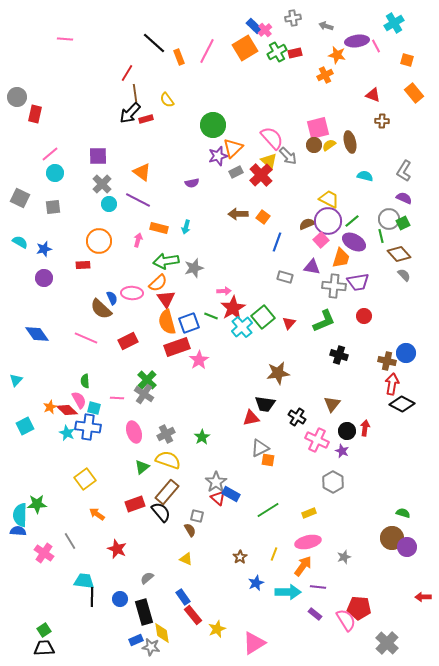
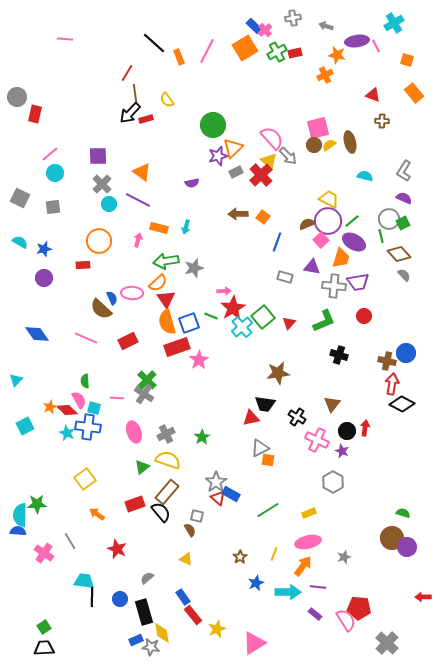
green square at (44, 630): moved 3 px up
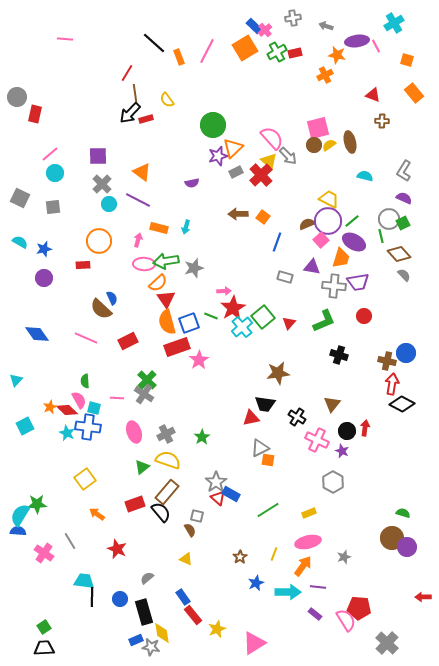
pink ellipse at (132, 293): moved 12 px right, 29 px up
cyan semicircle at (20, 515): rotated 30 degrees clockwise
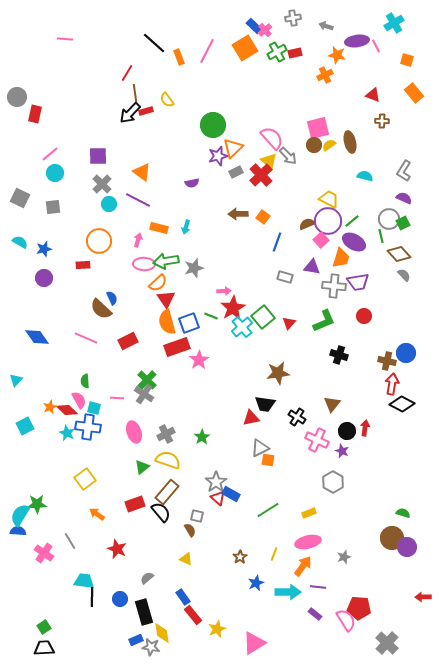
red rectangle at (146, 119): moved 8 px up
blue diamond at (37, 334): moved 3 px down
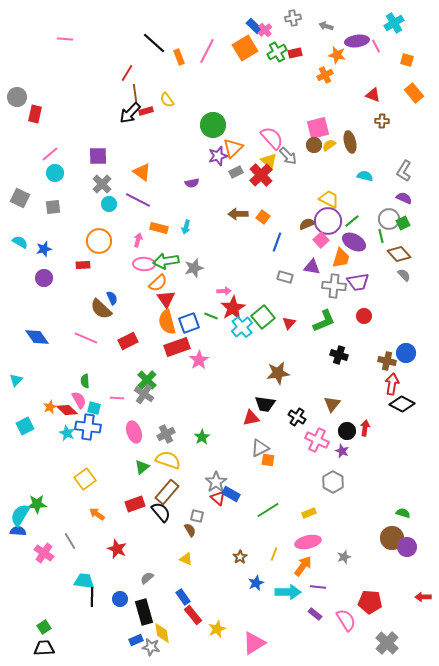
red pentagon at (359, 608): moved 11 px right, 6 px up
